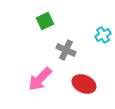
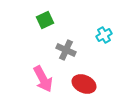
green square: moved 1 px up
cyan cross: moved 1 px right
pink arrow: moved 3 px right; rotated 72 degrees counterclockwise
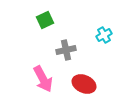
gray cross: rotated 36 degrees counterclockwise
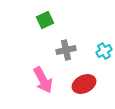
cyan cross: moved 16 px down
pink arrow: moved 1 px down
red ellipse: rotated 50 degrees counterclockwise
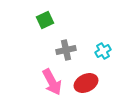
cyan cross: moved 1 px left
pink arrow: moved 9 px right, 2 px down
red ellipse: moved 2 px right, 1 px up
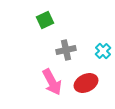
cyan cross: rotated 14 degrees counterclockwise
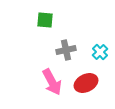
green square: rotated 30 degrees clockwise
cyan cross: moved 3 px left, 1 px down
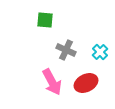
gray cross: rotated 36 degrees clockwise
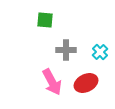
gray cross: rotated 24 degrees counterclockwise
